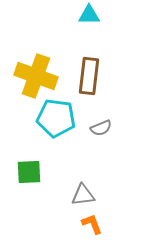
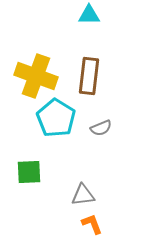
cyan pentagon: rotated 24 degrees clockwise
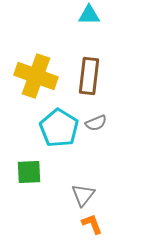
cyan pentagon: moved 3 px right, 10 px down
gray semicircle: moved 5 px left, 5 px up
gray triangle: rotated 45 degrees counterclockwise
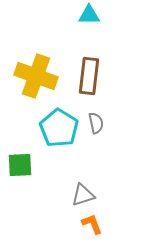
gray semicircle: rotated 80 degrees counterclockwise
green square: moved 9 px left, 7 px up
gray triangle: rotated 35 degrees clockwise
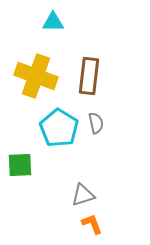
cyan triangle: moved 36 px left, 7 px down
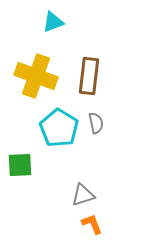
cyan triangle: rotated 20 degrees counterclockwise
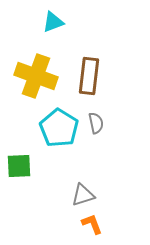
green square: moved 1 px left, 1 px down
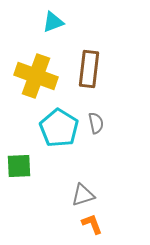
brown rectangle: moved 7 px up
